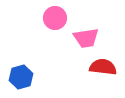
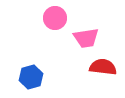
blue hexagon: moved 10 px right
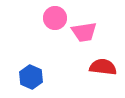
pink trapezoid: moved 2 px left, 6 px up
blue hexagon: rotated 20 degrees counterclockwise
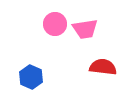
pink circle: moved 6 px down
pink trapezoid: moved 1 px right, 3 px up
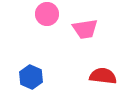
pink circle: moved 8 px left, 10 px up
red semicircle: moved 9 px down
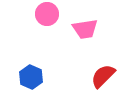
red semicircle: rotated 52 degrees counterclockwise
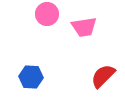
pink trapezoid: moved 1 px left, 2 px up
blue hexagon: rotated 20 degrees counterclockwise
